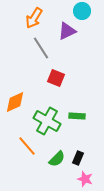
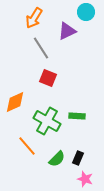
cyan circle: moved 4 px right, 1 px down
red square: moved 8 px left
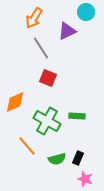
green semicircle: rotated 30 degrees clockwise
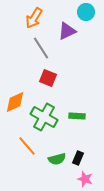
green cross: moved 3 px left, 4 px up
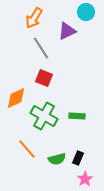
red square: moved 4 px left
orange diamond: moved 1 px right, 4 px up
green cross: moved 1 px up
orange line: moved 3 px down
pink star: rotated 21 degrees clockwise
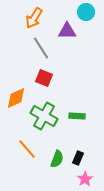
purple triangle: rotated 24 degrees clockwise
green semicircle: rotated 54 degrees counterclockwise
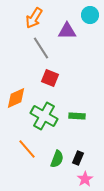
cyan circle: moved 4 px right, 3 px down
red square: moved 6 px right
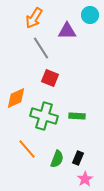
green cross: rotated 12 degrees counterclockwise
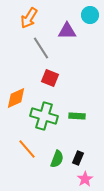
orange arrow: moved 5 px left
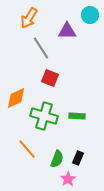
pink star: moved 17 px left
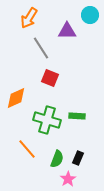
green cross: moved 3 px right, 4 px down
